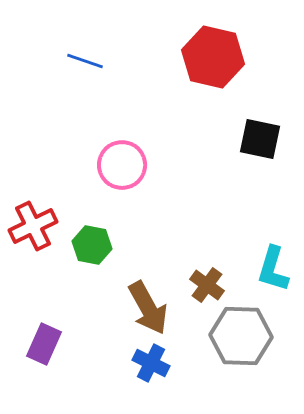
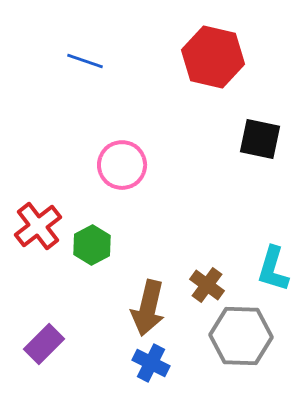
red cross: moved 5 px right; rotated 12 degrees counterclockwise
green hexagon: rotated 21 degrees clockwise
brown arrow: rotated 42 degrees clockwise
purple rectangle: rotated 21 degrees clockwise
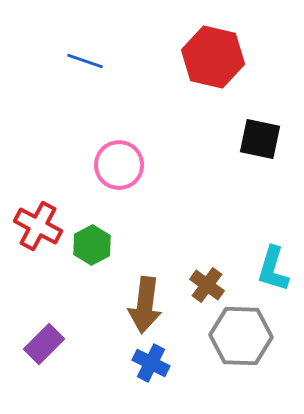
pink circle: moved 3 px left
red cross: rotated 24 degrees counterclockwise
brown arrow: moved 3 px left, 3 px up; rotated 6 degrees counterclockwise
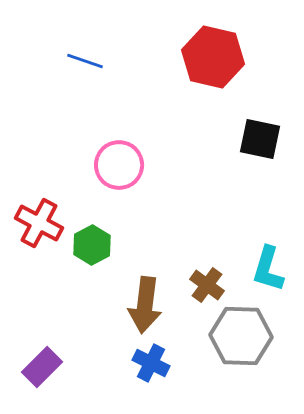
red cross: moved 1 px right, 3 px up
cyan L-shape: moved 5 px left
purple rectangle: moved 2 px left, 23 px down
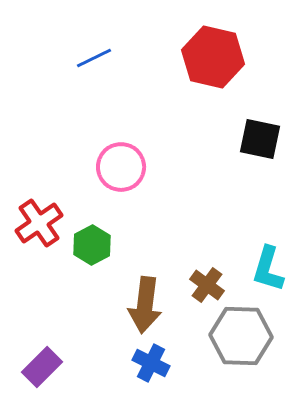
blue line: moved 9 px right, 3 px up; rotated 45 degrees counterclockwise
pink circle: moved 2 px right, 2 px down
red cross: rotated 27 degrees clockwise
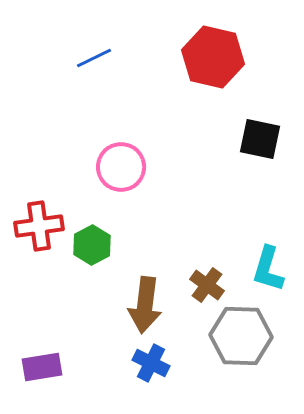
red cross: moved 3 px down; rotated 27 degrees clockwise
purple rectangle: rotated 36 degrees clockwise
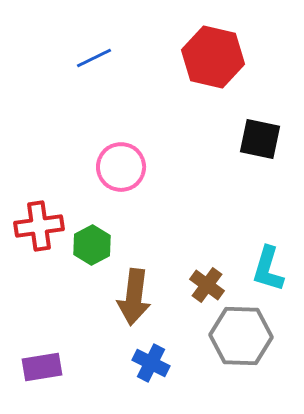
brown arrow: moved 11 px left, 8 px up
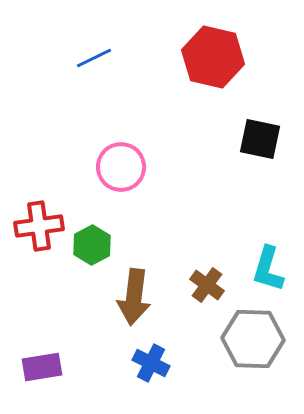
gray hexagon: moved 12 px right, 3 px down
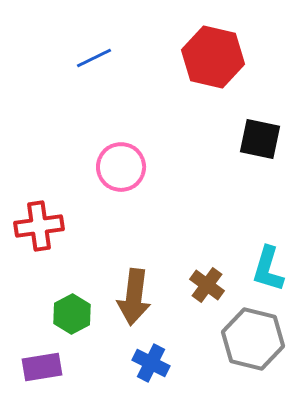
green hexagon: moved 20 px left, 69 px down
gray hexagon: rotated 12 degrees clockwise
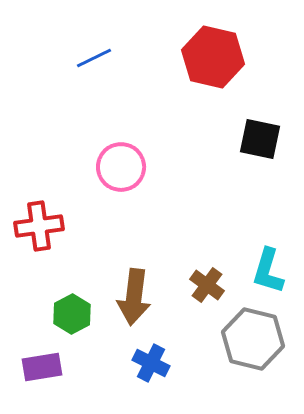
cyan L-shape: moved 2 px down
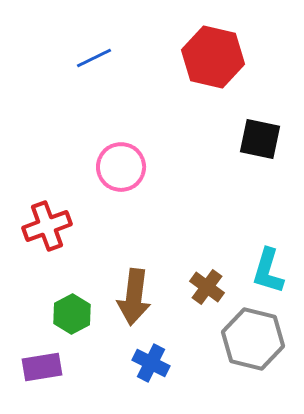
red cross: moved 8 px right; rotated 12 degrees counterclockwise
brown cross: moved 2 px down
